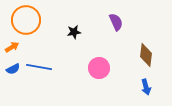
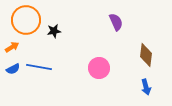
black star: moved 20 px left, 1 px up
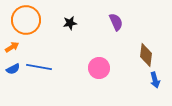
black star: moved 16 px right, 8 px up
blue arrow: moved 9 px right, 7 px up
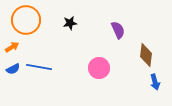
purple semicircle: moved 2 px right, 8 px down
blue arrow: moved 2 px down
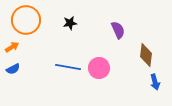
blue line: moved 29 px right
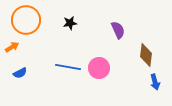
blue semicircle: moved 7 px right, 4 px down
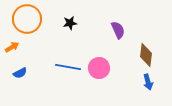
orange circle: moved 1 px right, 1 px up
blue arrow: moved 7 px left
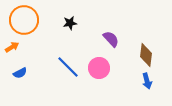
orange circle: moved 3 px left, 1 px down
purple semicircle: moved 7 px left, 9 px down; rotated 18 degrees counterclockwise
blue line: rotated 35 degrees clockwise
blue arrow: moved 1 px left, 1 px up
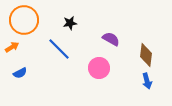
purple semicircle: rotated 18 degrees counterclockwise
blue line: moved 9 px left, 18 px up
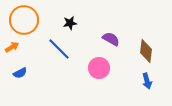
brown diamond: moved 4 px up
